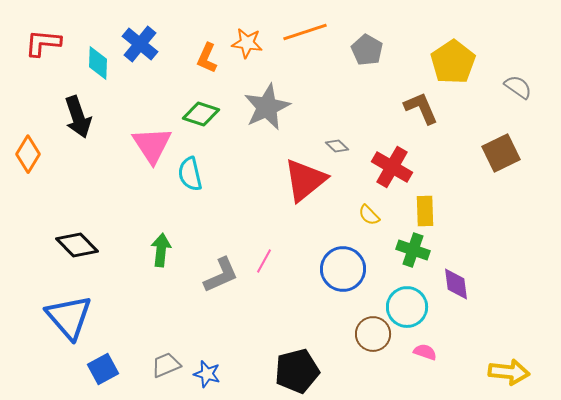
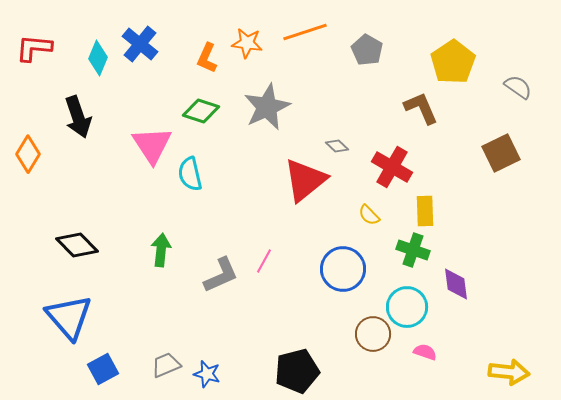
red L-shape: moved 9 px left, 5 px down
cyan diamond: moved 5 px up; rotated 20 degrees clockwise
green diamond: moved 3 px up
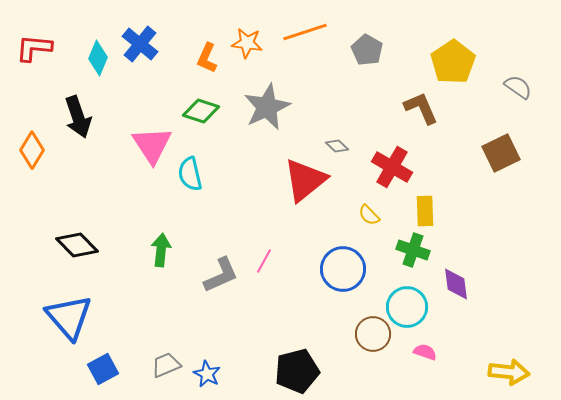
orange diamond: moved 4 px right, 4 px up
blue star: rotated 12 degrees clockwise
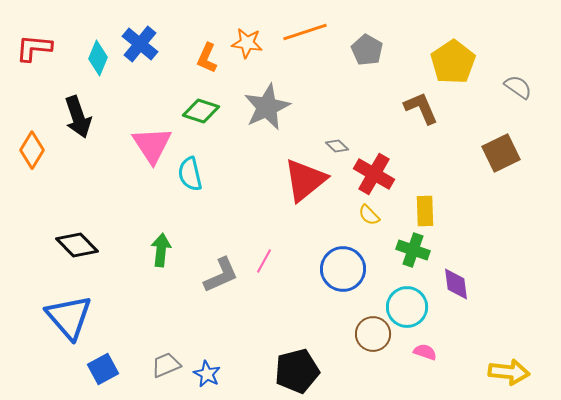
red cross: moved 18 px left, 7 px down
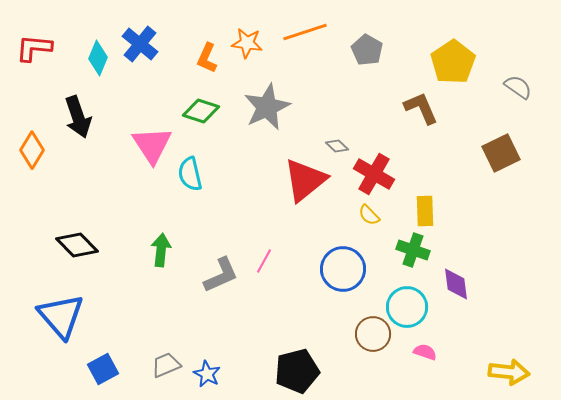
blue triangle: moved 8 px left, 1 px up
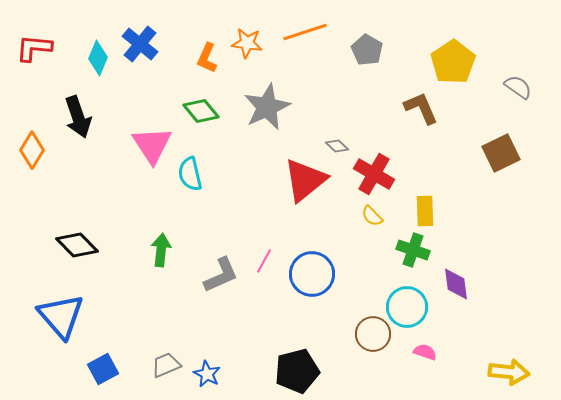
green diamond: rotated 33 degrees clockwise
yellow semicircle: moved 3 px right, 1 px down
blue circle: moved 31 px left, 5 px down
